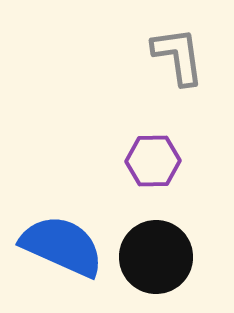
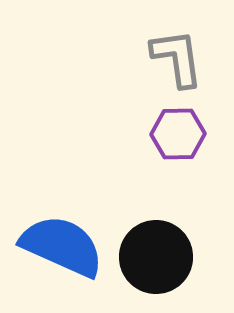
gray L-shape: moved 1 px left, 2 px down
purple hexagon: moved 25 px right, 27 px up
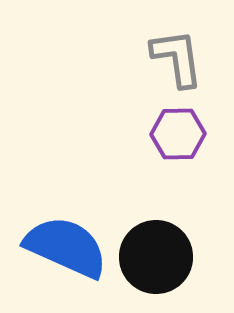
blue semicircle: moved 4 px right, 1 px down
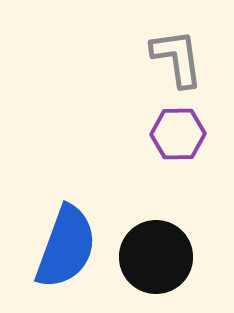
blue semicircle: rotated 86 degrees clockwise
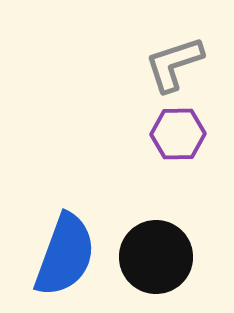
gray L-shape: moved 3 px left, 6 px down; rotated 100 degrees counterclockwise
blue semicircle: moved 1 px left, 8 px down
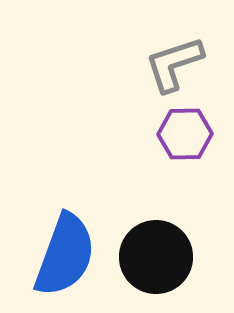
purple hexagon: moved 7 px right
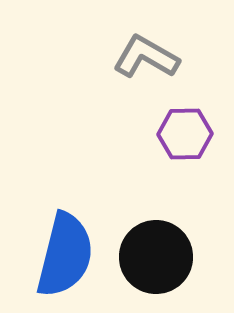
gray L-shape: moved 28 px left, 7 px up; rotated 48 degrees clockwise
blue semicircle: rotated 6 degrees counterclockwise
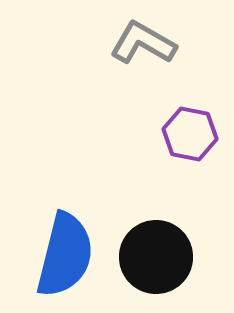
gray L-shape: moved 3 px left, 14 px up
purple hexagon: moved 5 px right; rotated 12 degrees clockwise
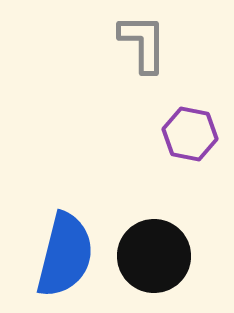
gray L-shape: rotated 60 degrees clockwise
black circle: moved 2 px left, 1 px up
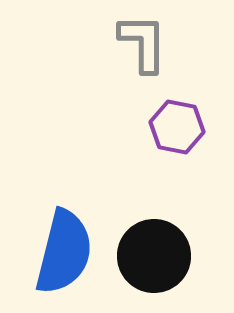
purple hexagon: moved 13 px left, 7 px up
blue semicircle: moved 1 px left, 3 px up
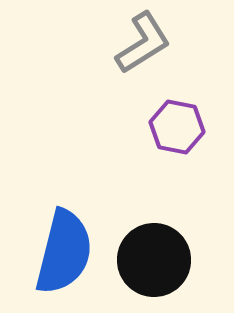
gray L-shape: rotated 58 degrees clockwise
black circle: moved 4 px down
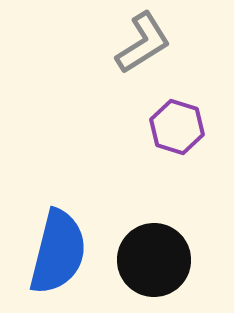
purple hexagon: rotated 6 degrees clockwise
blue semicircle: moved 6 px left
